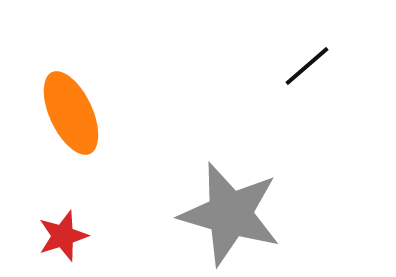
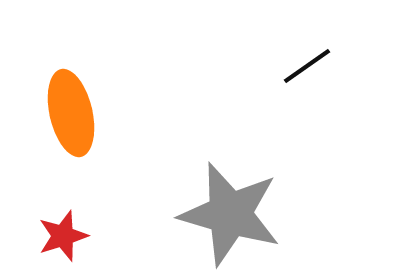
black line: rotated 6 degrees clockwise
orange ellipse: rotated 12 degrees clockwise
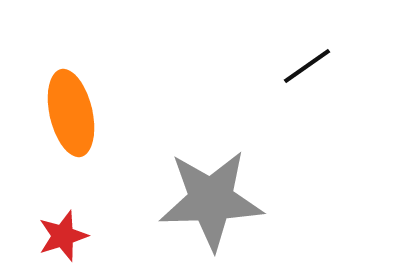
gray star: moved 19 px left, 14 px up; rotated 18 degrees counterclockwise
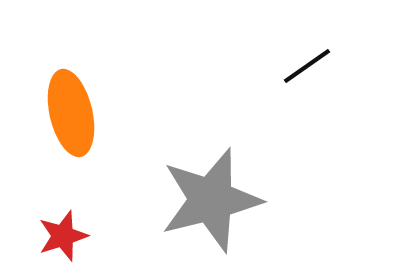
gray star: rotated 12 degrees counterclockwise
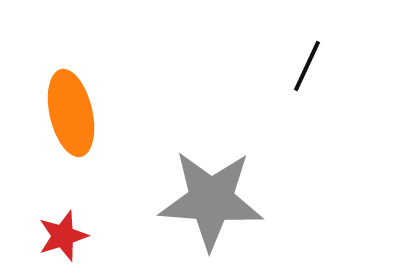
black line: rotated 30 degrees counterclockwise
gray star: rotated 18 degrees clockwise
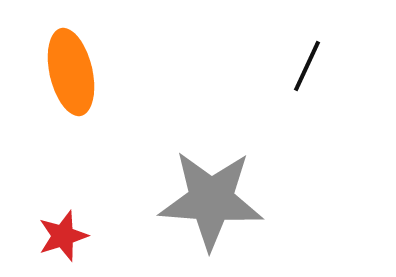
orange ellipse: moved 41 px up
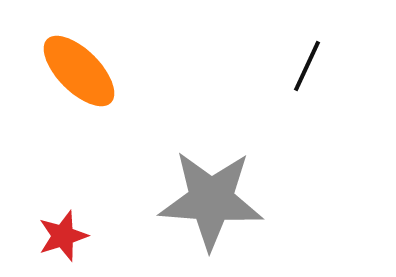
orange ellipse: moved 8 px right, 1 px up; rotated 32 degrees counterclockwise
